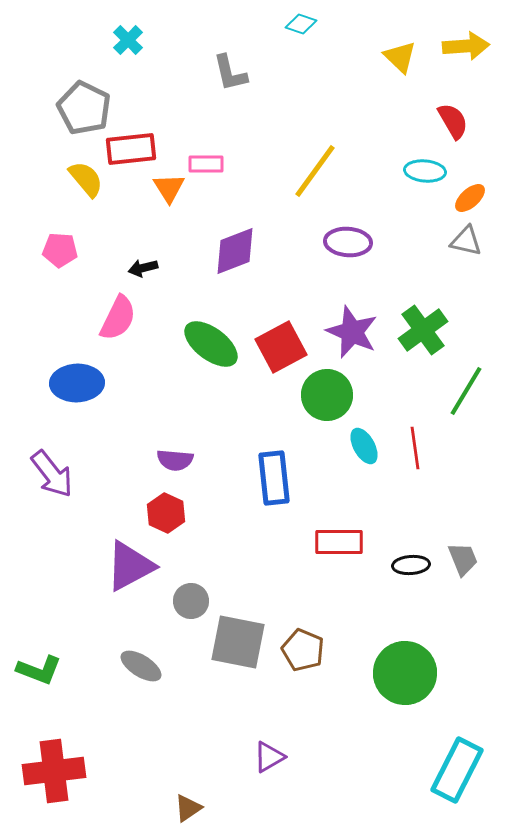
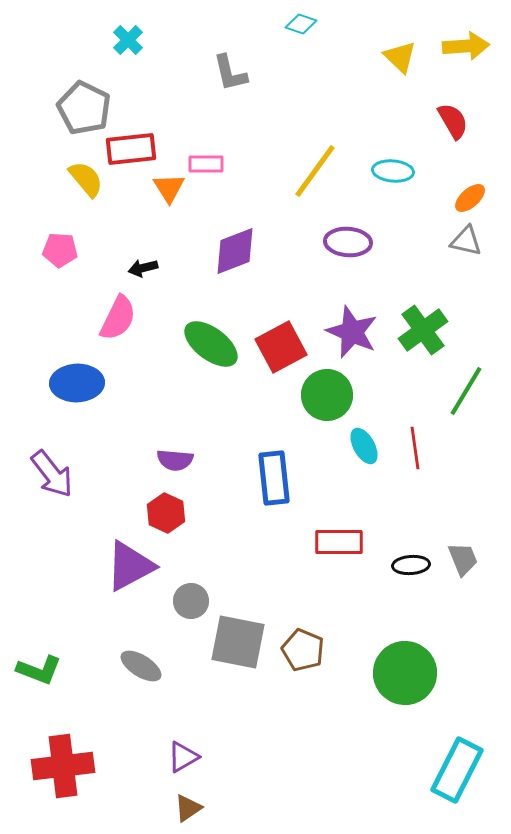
cyan ellipse at (425, 171): moved 32 px left
purple triangle at (269, 757): moved 86 px left
red cross at (54, 771): moved 9 px right, 5 px up
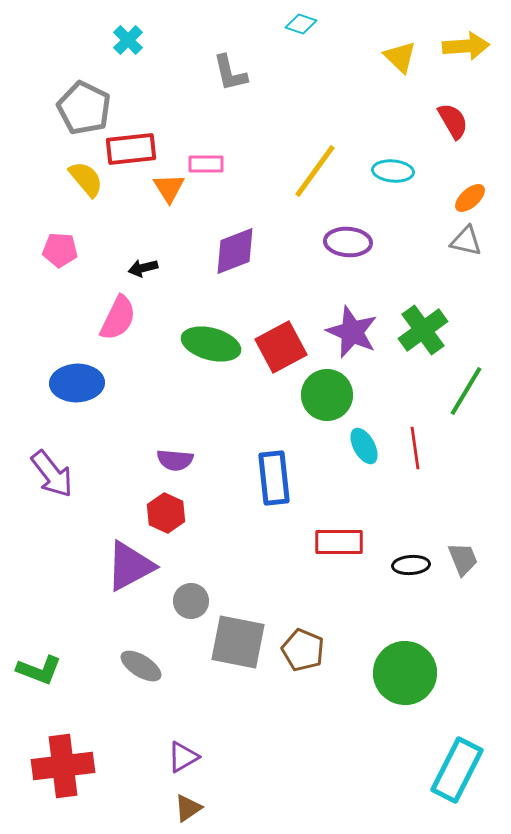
green ellipse at (211, 344): rotated 22 degrees counterclockwise
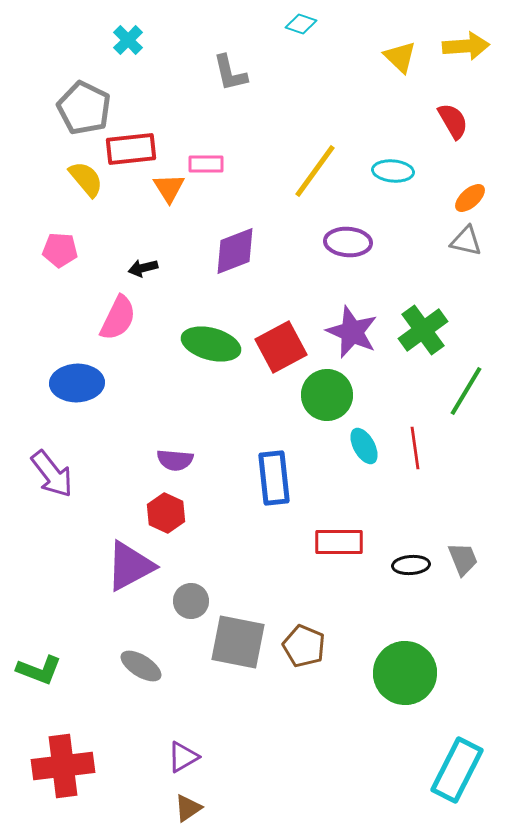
brown pentagon at (303, 650): moved 1 px right, 4 px up
